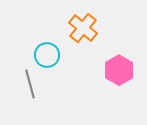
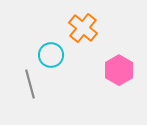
cyan circle: moved 4 px right
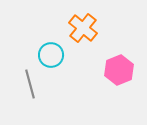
pink hexagon: rotated 8 degrees clockwise
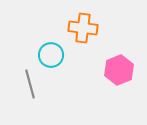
orange cross: rotated 32 degrees counterclockwise
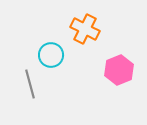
orange cross: moved 2 px right, 1 px down; rotated 20 degrees clockwise
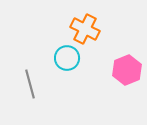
cyan circle: moved 16 px right, 3 px down
pink hexagon: moved 8 px right
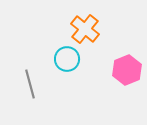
orange cross: rotated 12 degrees clockwise
cyan circle: moved 1 px down
